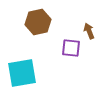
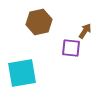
brown hexagon: moved 1 px right
brown arrow: moved 4 px left; rotated 56 degrees clockwise
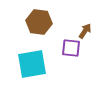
brown hexagon: rotated 20 degrees clockwise
cyan square: moved 10 px right, 9 px up
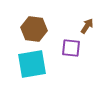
brown hexagon: moved 5 px left, 7 px down
brown arrow: moved 2 px right, 5 px up
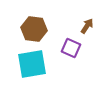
purple square: rotated 18 degrees clockwise
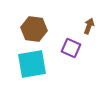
brown arrow: moved 2 px right; rotated 14 degrees counterclockwise
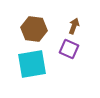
brown arrow: moved 15 px left
purple square: moved 2 px left, 1 px down
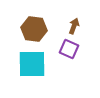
cyan square: rotated 8 degrees clockwise
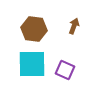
purple square: moved 4 px left, 21 px down
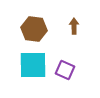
brown arrow: rotated 21 degrees counterclockwise
cyan square: moved 1 px right, 1 px down
